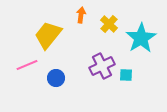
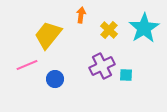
yellow cross: moved 6 px down
cyan star: moved 3 px right, 10 px up
blue circle: moved 1 px left, 1 px down
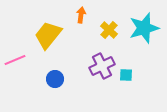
cyan star: rotated 16 degrees clockwise
pink line: moved 12 px left, 5 px up
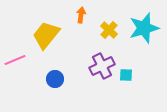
yellow trapezoid: moved 2 px left
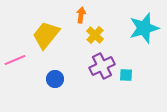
yellow cross: moved 14 px left, 5 px down
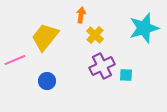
yellow trapezoid: moved 1 px left, 2 px down
blue circle: moved 8 px left, 2 px down
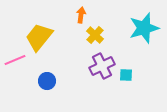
yellow trapezoid: moved 6 px left
